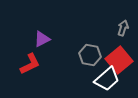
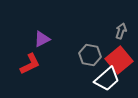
gray arrow: moved 2 px left, 3 px down
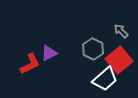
gray arrow: rotated 63 degrees counterclockwise
purple triangle: moved 7 px right, 14 px down
gray hexagon: moved 3 px right, 6 px up; rotated 15 degrees clockwise
white trapezoid: moved 2 px left
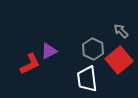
purple triangle: moved 2 px up
white trapezoid: moved 18 px left; rotated 124 degrees clockwise
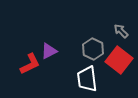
red square: rotated 12 degrees counterclockwise
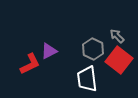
gray arrow: moved 4 px left, 5 px down
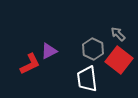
gray arrow: moved 1 px right, 2 px up
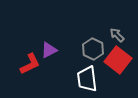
gray arrow: moved 1 px left, 1 px down
purple triangle: moved 1 px up
red square: moved 1 px left
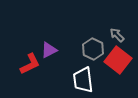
white trapezoid: moved 4 px left, 1 px down
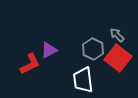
red square: moved 2 px up
